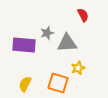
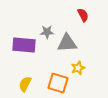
gray star: moved 1 px up; rotated 16 degrees clockwise
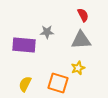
gray triangle: moved 14 px right, 3 px up
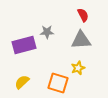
purple rectangle: rotated 20 degrees counterclockwise
yellow semicircle: moved 3 px left, 2 px up; rotated 21 degrees clockwise
